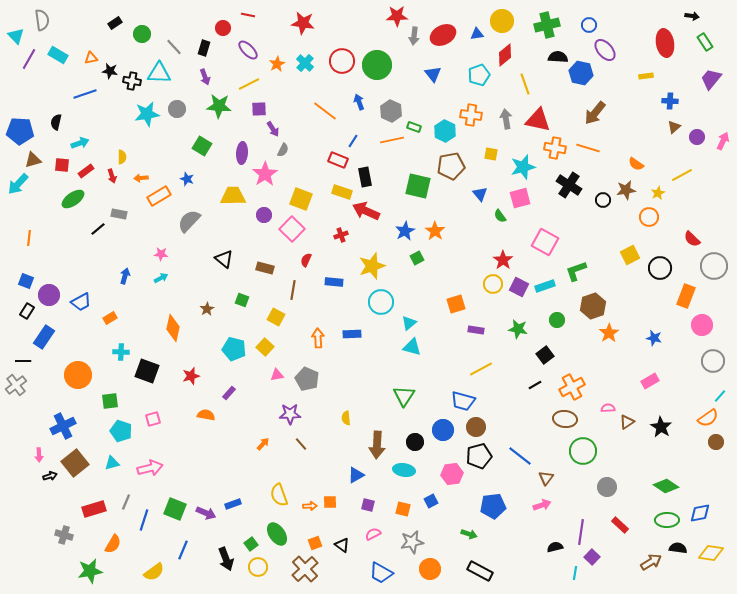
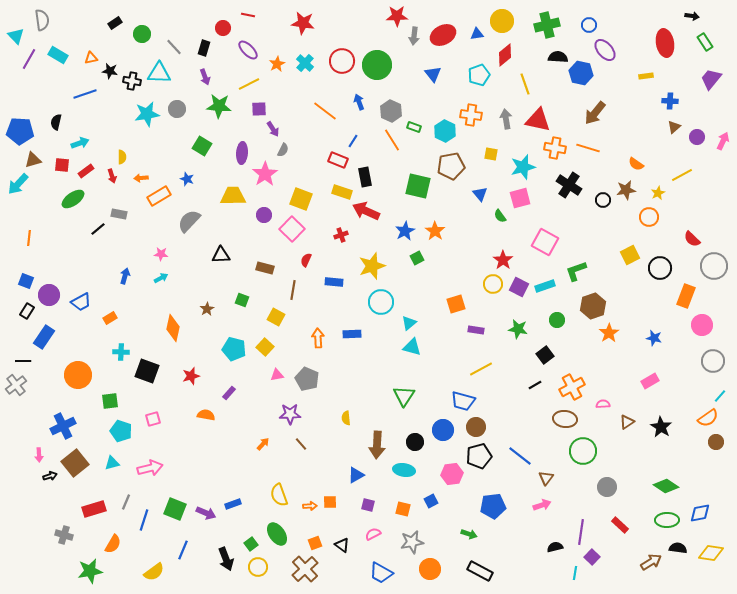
orange line at (392, 140): rotated 70 degrees clockwise
black triangle at (224, 259): moved 3 px left, 4 px up; rotated 42 degrees counterclockwise
pink semicircle at (608, 408): moved 5 px left, 4 px up
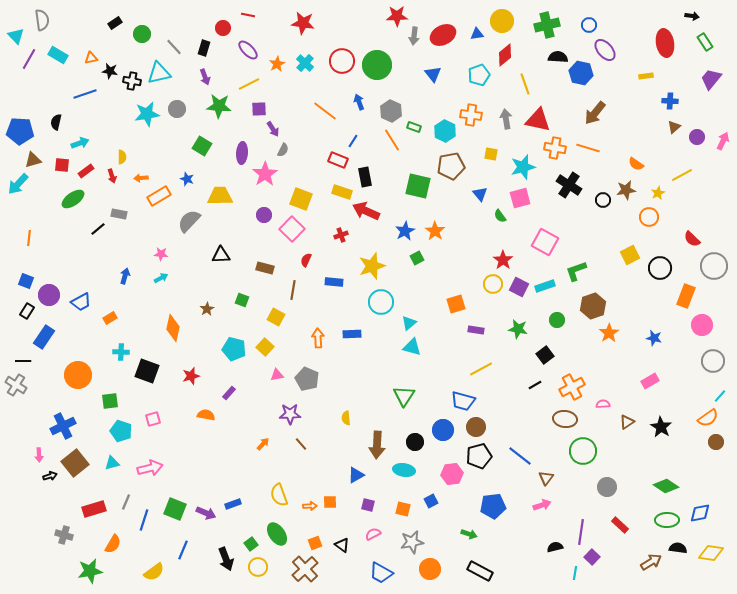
cyan triangle at (159, 73): rotated 15 degrees counterclockwise
yellow trapezoid at (233, 196): moved 13 px left
gray cross at (16, 385): rotated 20 degrees counterclockwise
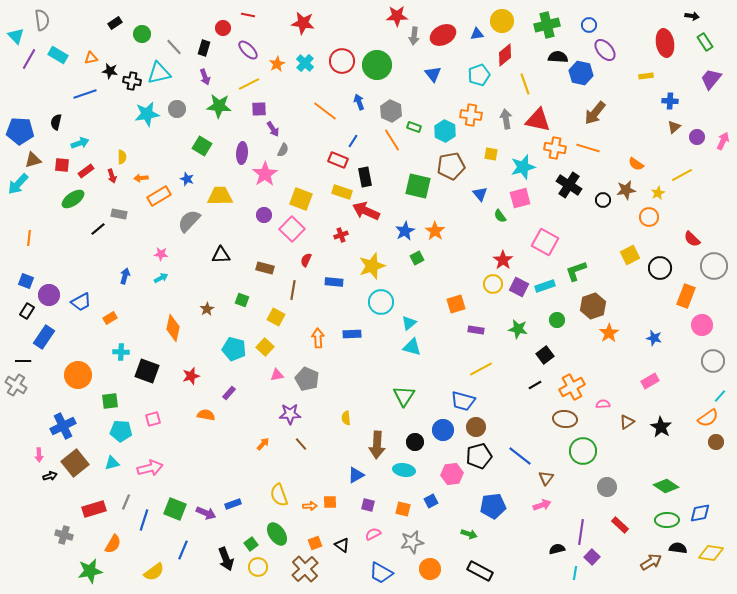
cyan pentagon at (121, 431): rotated 15 degrees counterclockwise
black semicircle at (555, 547): moved 2 px right, 2 px down
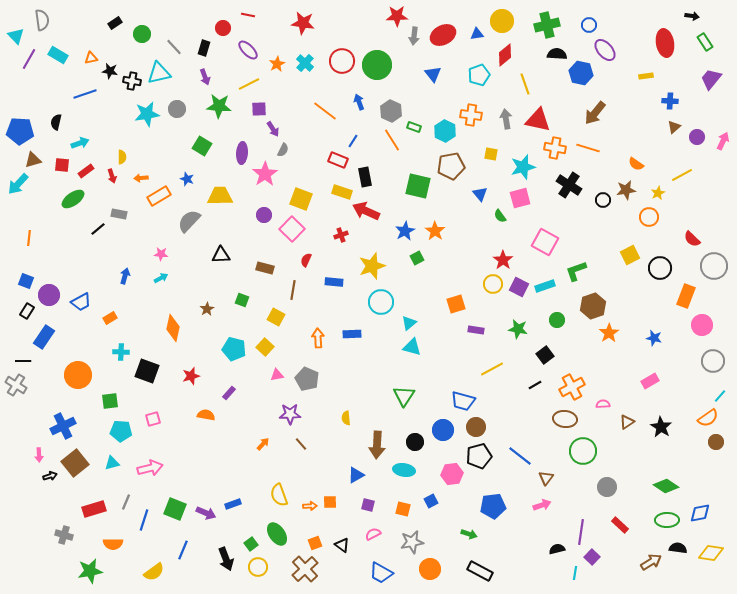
black semicircle at (558, 57): moved 1 px left, 3 px up
yellow line at (481, 369): moved 11 px right
orange semicircle at (113, 544): rotated 60 degrees clockwise
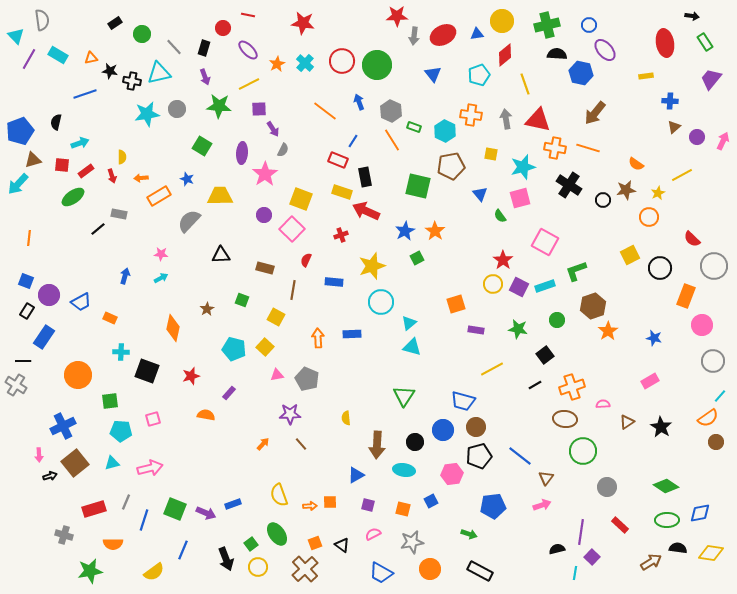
blue pentagon at (20, 131): rotated 24 degrees counterclockwise
green ellipse at (73, 199): moved 2 px up
orange rectangle at (110, 318): rotated 56 degrees clockwise
orange star at (609, 333): moved 1 px left, 2 px up
orange cross at (572, 387): rotated 10 degrees clockwise
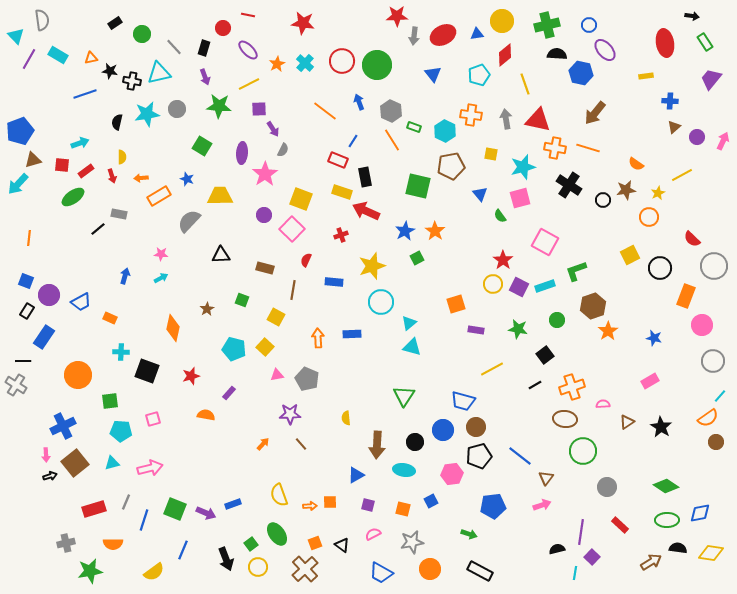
black semicircle at (56, 122): moved 61 px right
pink arrow at (39, 455): moved 7 px right
gray cross at (64, 535): moved 2 px right, 8 px down; rotated 30 degrees counterclockwise
